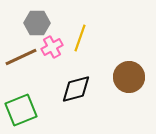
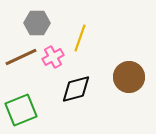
pink cross: moved 1 px right, 10 px down
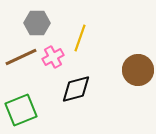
brown circle: moved 9 px right, 7 px up
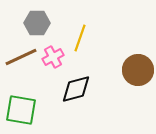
green square: rotated 32 degrees clockwise
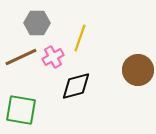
black diamond: moved 3 px up
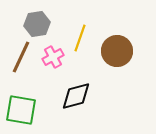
gray hexagon: moved 1 px down; rotated 10 degrees counterclockwise
brown line: rotated 40 degrees counterclockwise
brown circle: moved 21 px left, 19 px up
black diamond: moved 10 px down
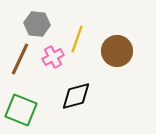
gray hexagon: rotated 15 degrees clockwise
yellow line: moved 3 px left, 1 px down
brown line: moved 1 px left, 2 px down
green square: rotated 12 degrees clockwise
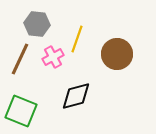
brown circle: moved 3 px down
green square: moved 1 px down
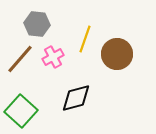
yellow line: moved 8 px right
brown line: rotated 16 degrees clockwise
black diamond: moved 2 px down
green square: rotated 20 degrees clockwise
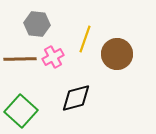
brown line: rotated 48 degrees clockwise
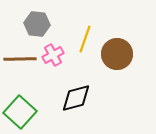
pink cross: moved 2 px up
green square: moved 1 px left, 1 px down
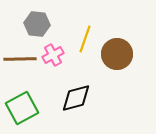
green square: moved 2 px right, 4 px up; rotated 20 degrees clockwise
